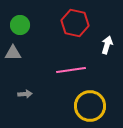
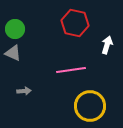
green circle: moved 5 px left, 4 px down
gray triangle: rotated 24 degrees clockwise
gray arrow: moved 1 px left, 3 px up
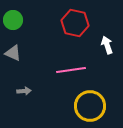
green circle: moved 2 px left, 9 px up
white arrow: rotated 36 degrees counterclockwise
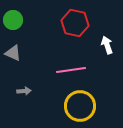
yellow circle: moved 10 px left
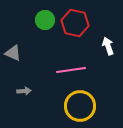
green circle: moved 32 px right
white arrow: moved 1 px right, 1 px down
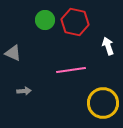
red hexagon: moved 1 px up
yellow circle: moved 23 px right, 3 px up
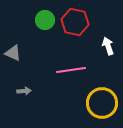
yellow circle: moved 1 px left
